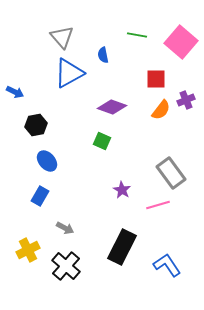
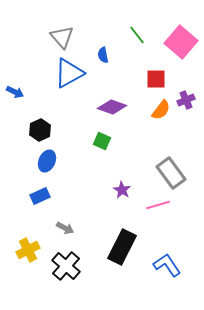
green line: rotated 42 degrees clockwise
black hexagon: moved 4 px right, 5 px down; rotated 15 degrees counterclockwise
blue ellipse: rotated 65 degrees clockwise
blue rectangle: rotated 36 degrees clockwise
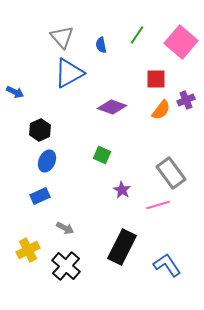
green line: rotated 72 degrees clockwise
blue semicircle: moved 2 px left, 10 px up
green square: moved 14 px down
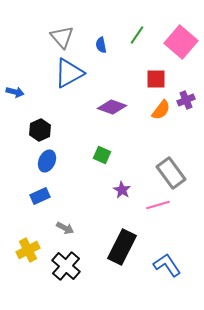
blue arrow: rotated 12 degrees counterclockwise
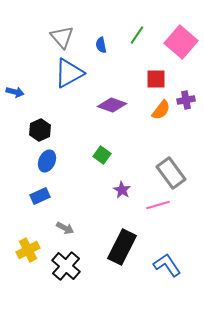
purple cross: rotated 12 degrees clockwise
purple diamond: moved 2 px up
green square: rotated 12 degrees clockwise
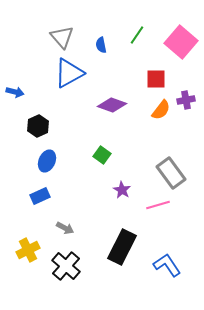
black hexagon: moved 2 px left, 4 px up
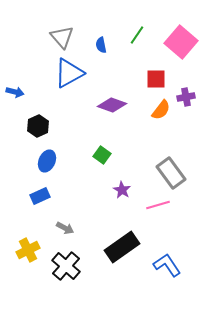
purple cross: moved 3 px up
black rectangle: rotated 28 degrees clockwise
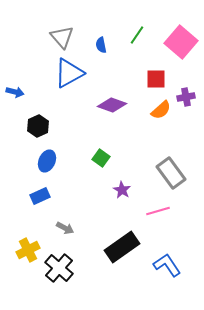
orange semicircle: rotated 10 degrees clockwise
green square: moved 1 px left, 3 px down
pink line: moved 6 px down
black cross: moved 7 px left, 2 px down
